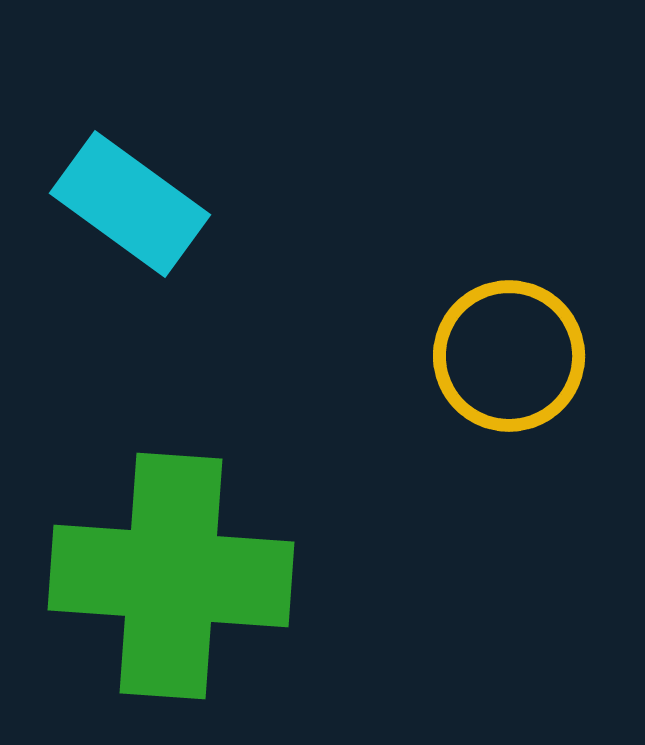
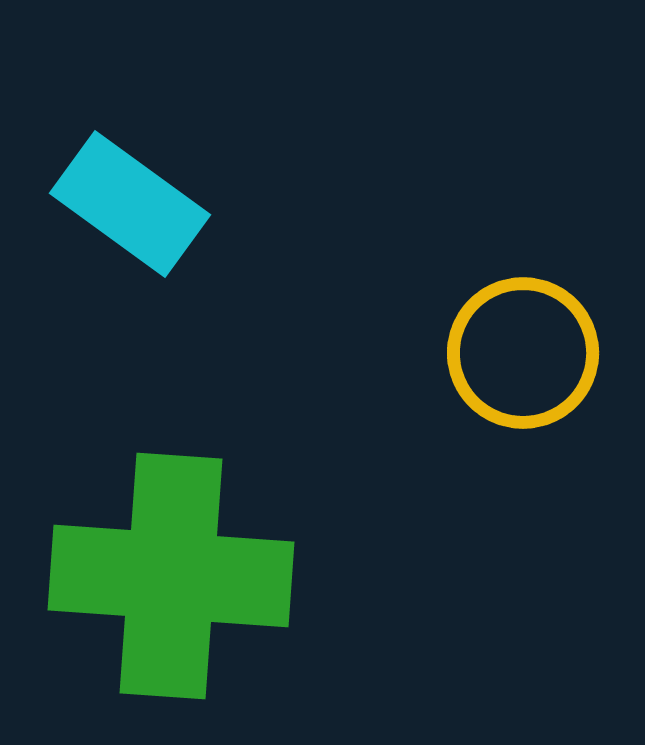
yellow circle: moved 14 px right, 3 px up
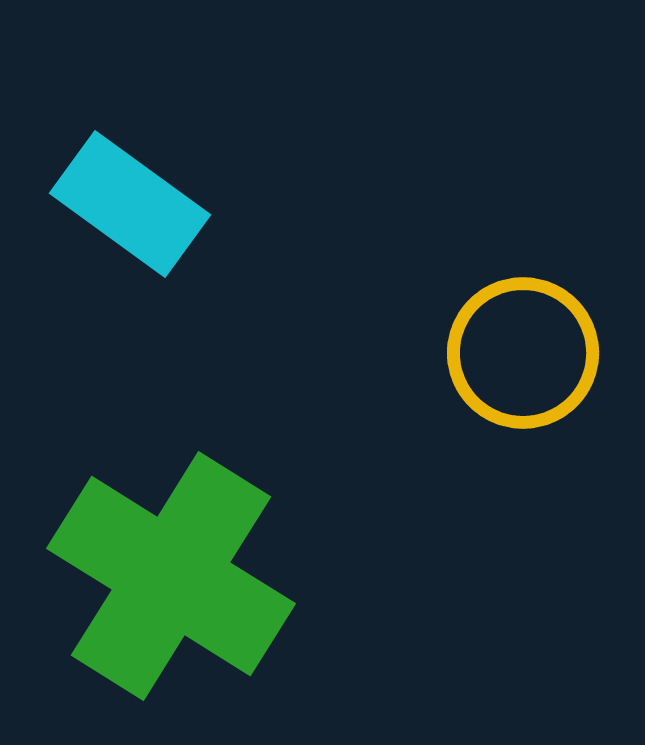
green cross: rotated 28 degrees clockwise
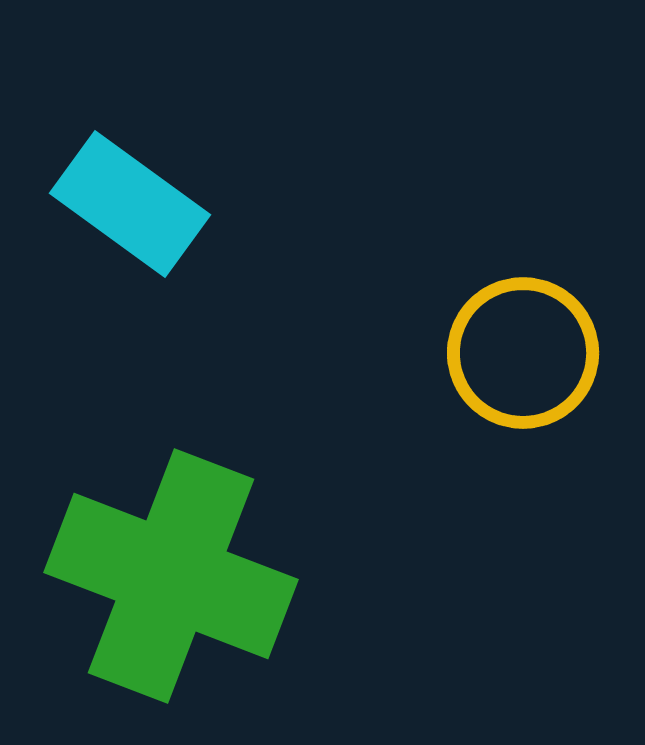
green cross: rotated 11 degrees counterclockwise
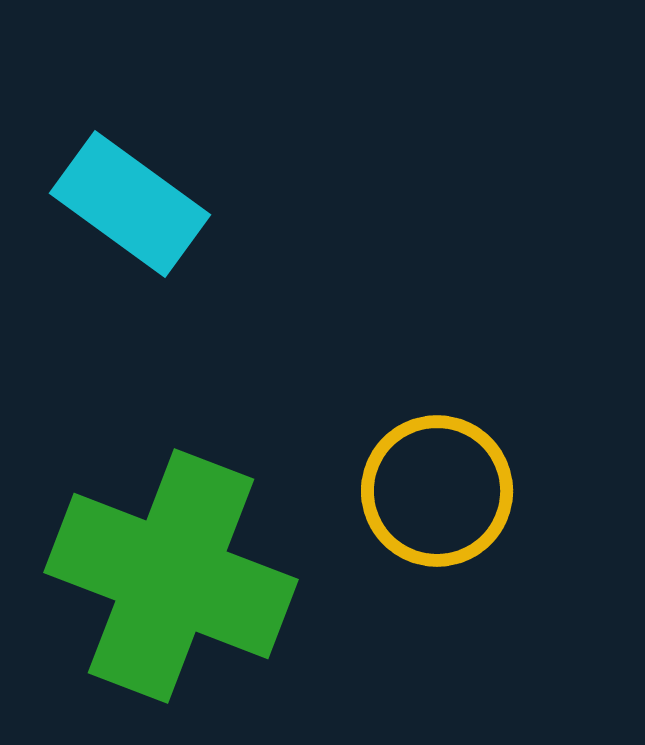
yellow circle: moved 86 px left, 138 px down
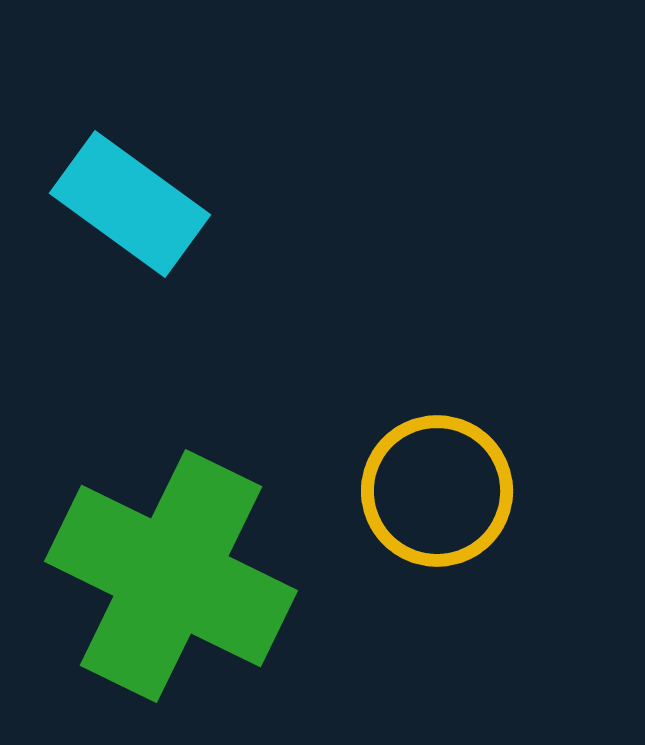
green cross: rotated 5 degrees clockwise
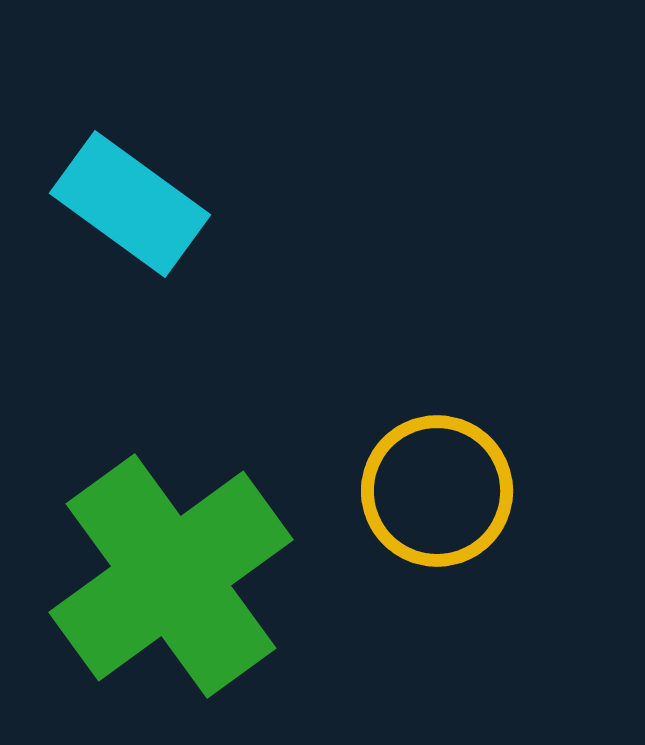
green cross: rotated 28 degrees clockwise
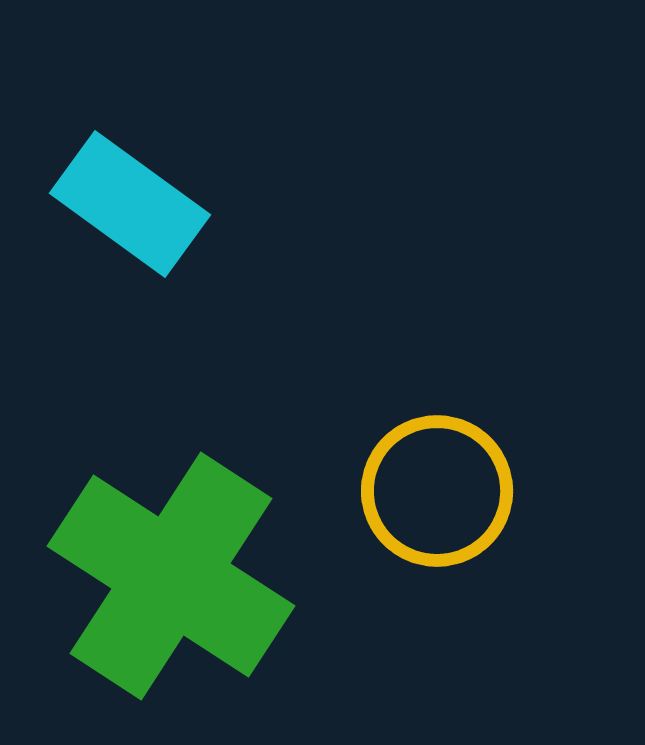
green cross: rotated 21 degrees counterclockwise
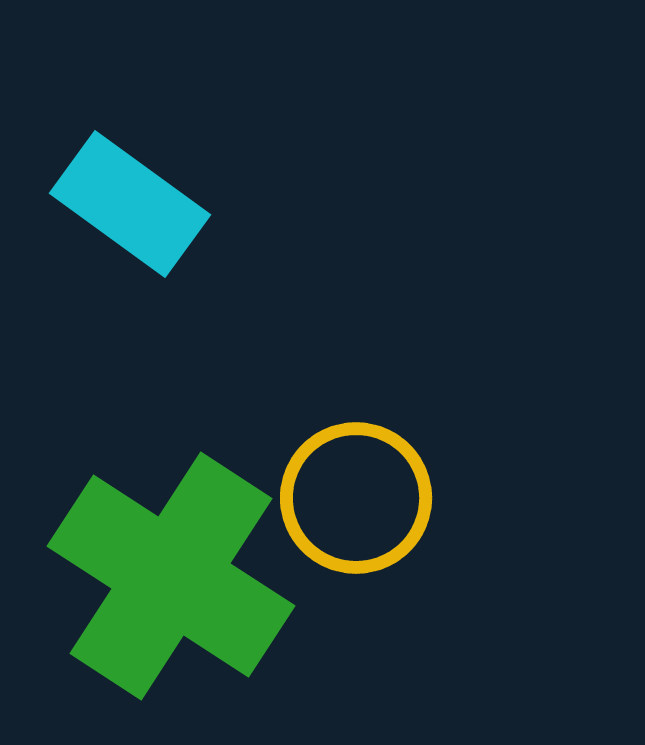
yellow circle: moved 81 px left, 7 px down
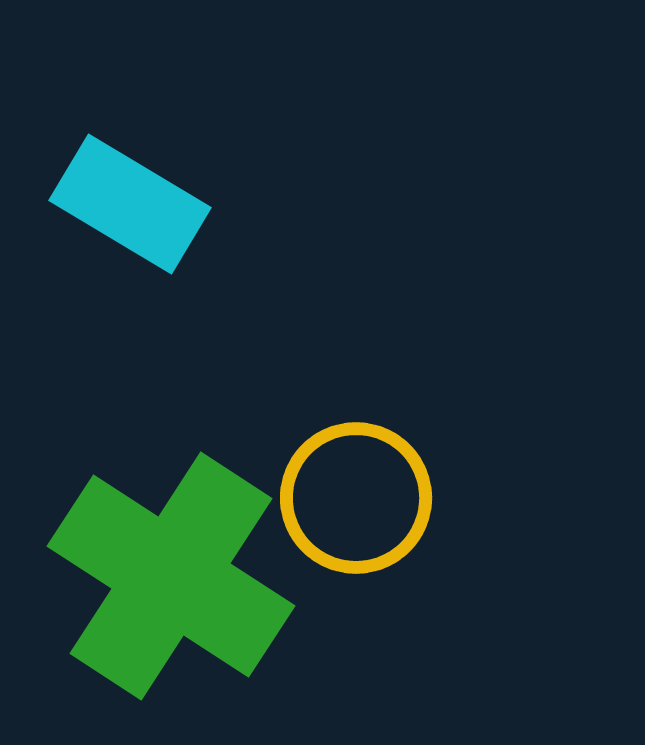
cyan rectangle: rotated 5 degrees counterclockwise
